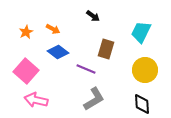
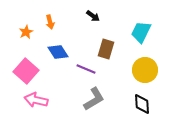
orange arrow: moved 3 px left, 7 px up; rotated 48 degrees clockwise
blue diamond: rotated 20 degrees clockwise
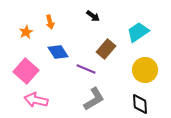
cyan trapezoid: moved 3 px left; rotated 30 degrees clockwise
brown rectangle: rotated 24 degrees clockwise
black diamond: moved 2 px left
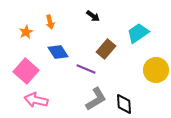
cyan trapezoid: moved 1 px down
yellow circle: moved 11 px right
gray L-shape: moved 2 px right
black diamond: moved 16 px left
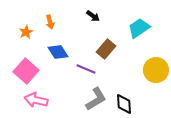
cyan trapezoid: moved 1 px right, 5 px up
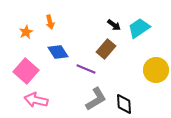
black arrow: moved 21 px right, 9 px down
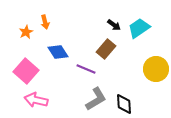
orange arrow: moved 5 px left
yellow circle: moved 1 px up
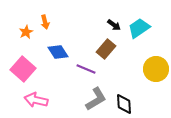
pink square: moved 3 px left, 2 px up
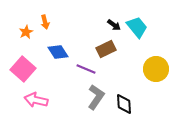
cyan trapezoid: moved 2 px left, 1 px up; rotated 85 degrees clockwise
brown rectangle: rotated 24 degrees clockwise
gray L-shape: moved 2 px up; rotated 25 degrees counterclockwise
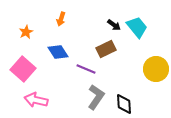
orange arrow: moved 16 px right, 3 px up; rotated 32 degrees clockwise
